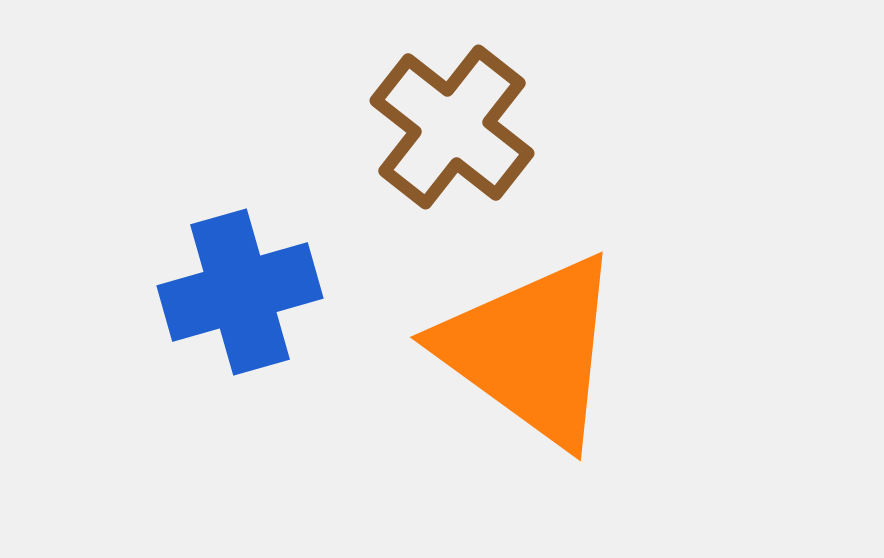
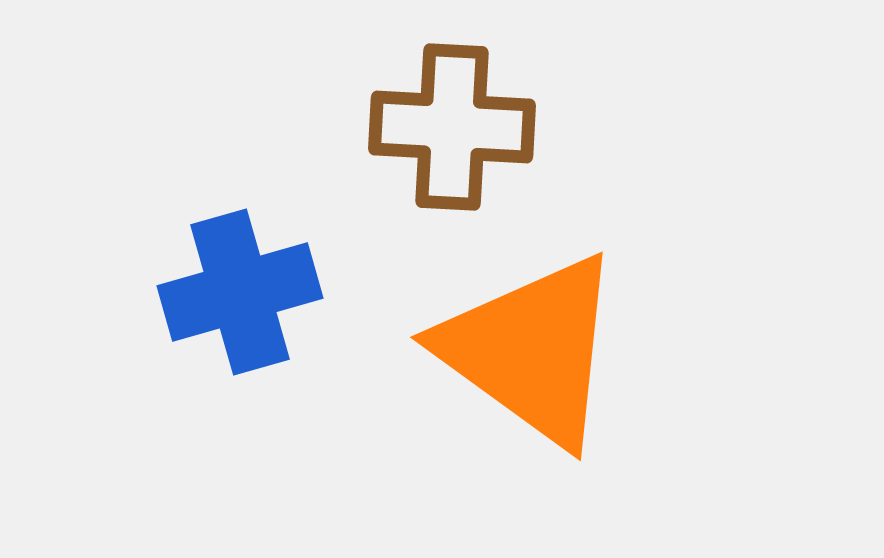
brown cross: rotated 35 degrees counterclockwise
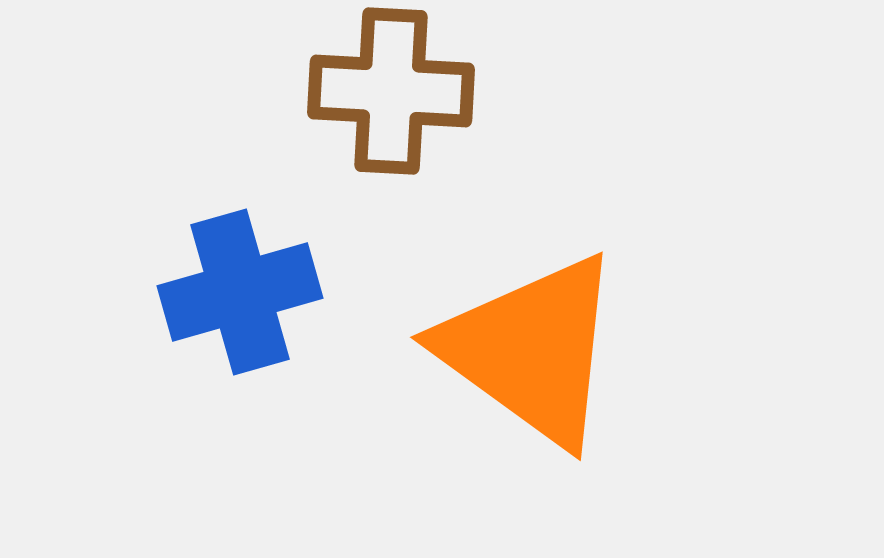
brown cross: moved 61 px left, 36 px up
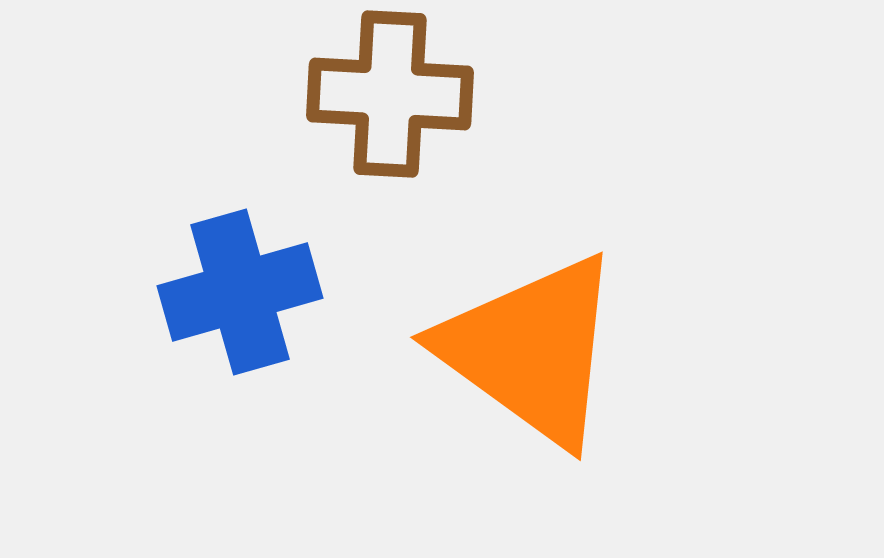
brown cross: moved 1 px left, 3 px down
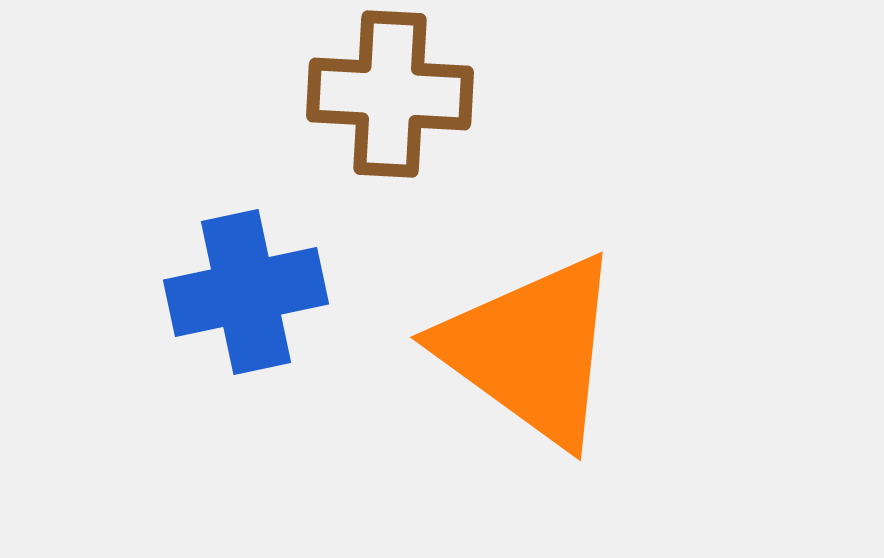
blue cross: moved 6 px right; rotated 4 degrees clockwise
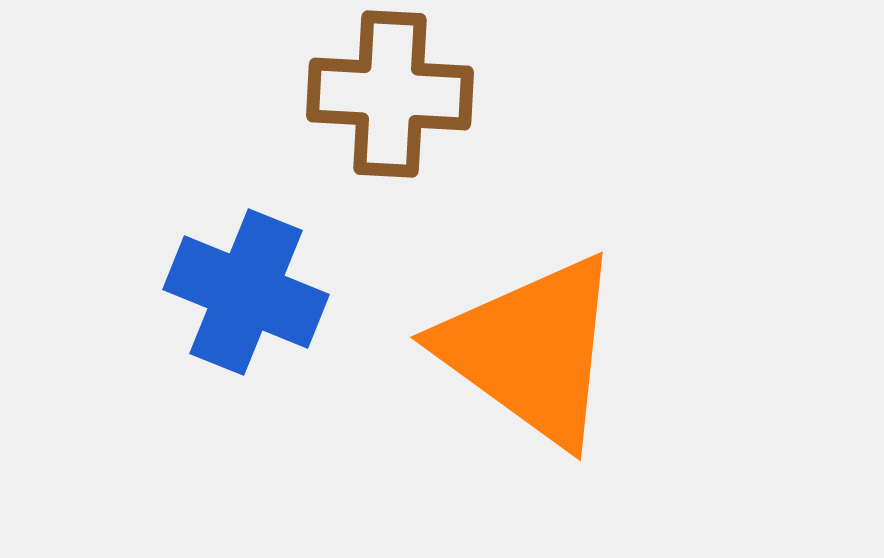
blue cross: rotated 34 degrees clockwise
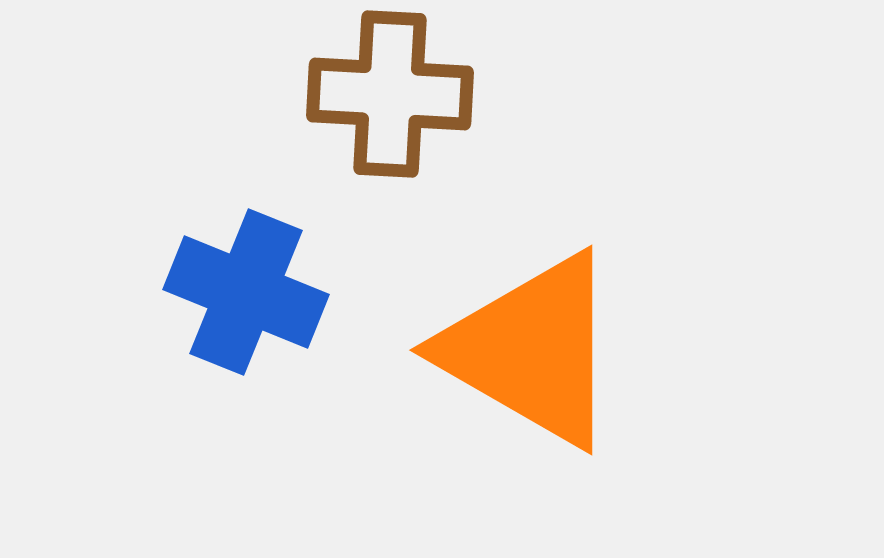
orange triangle: rotated 6 degrees counterclockwise
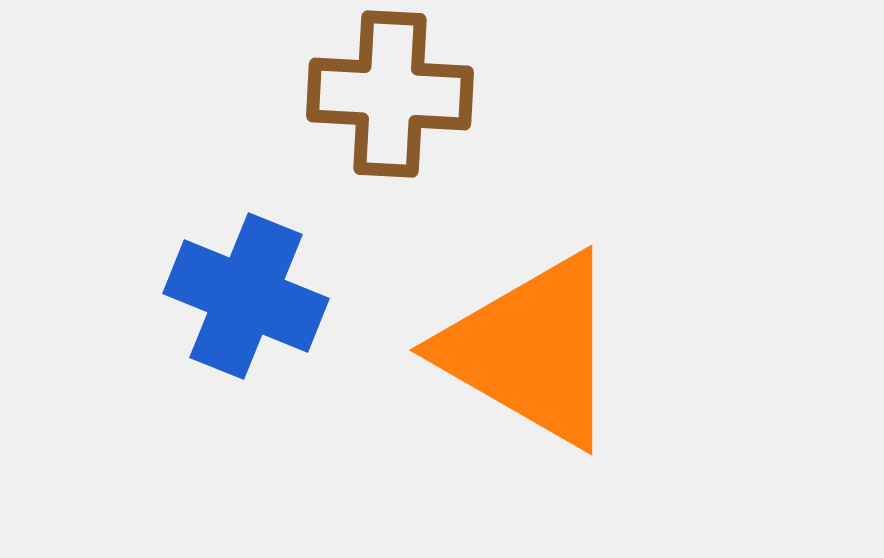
blue cross: moved 4 px down
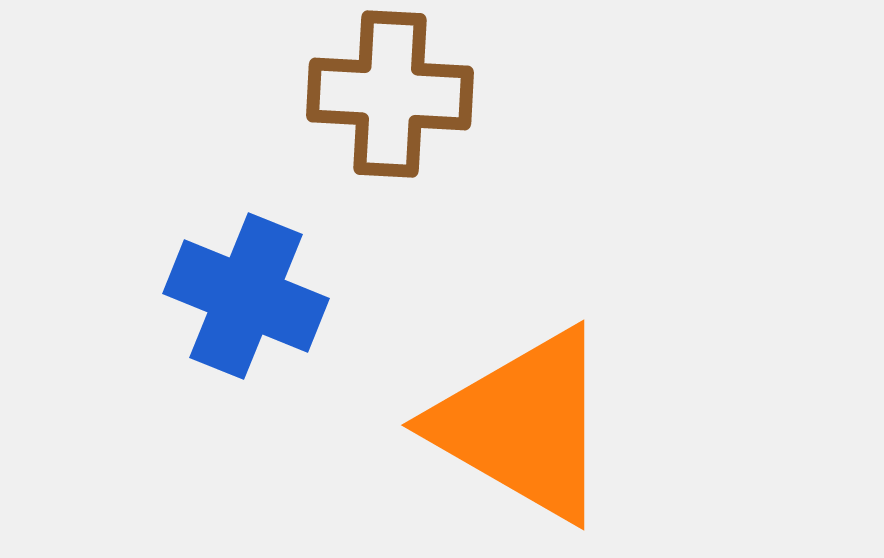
orange triangle: moved 8 px left, 75 px down
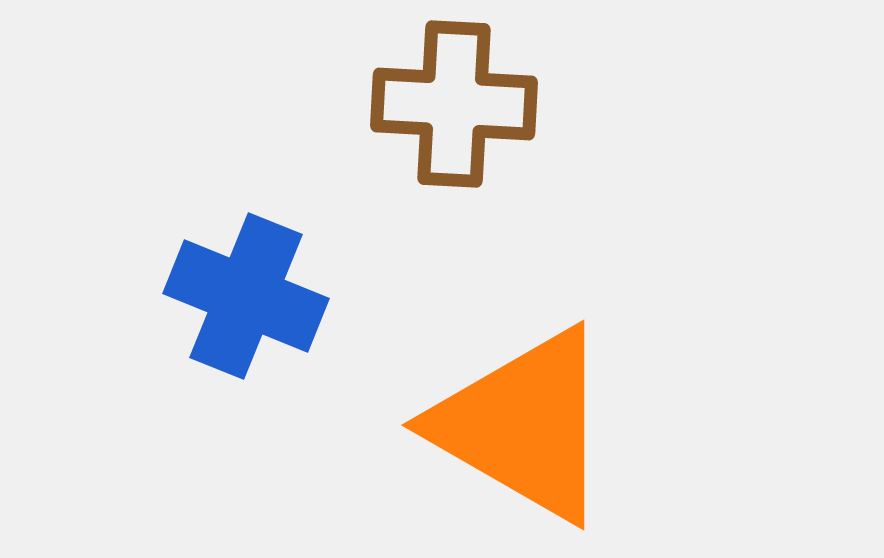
brown cross: moved 64 px right, 10 px down
